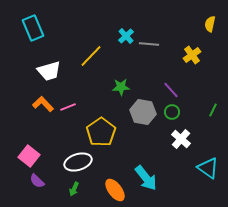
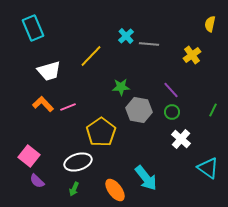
gray hexagon: moved 4 px left, 2 px up
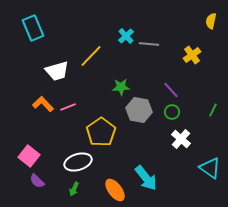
yellow semicircle: moved 1 px right, 3 px up
white trapezoid: moved 8 px right
cyan triangle: moved 2 px right
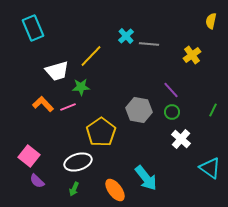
green star: moved 40 px left
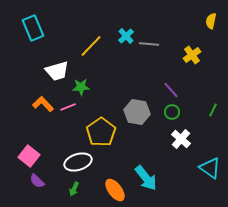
yellow line: moved 10 px up
gray hexagon: moved 2 px left, 2 px down
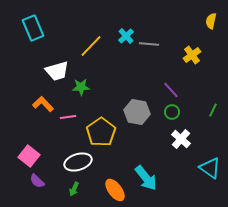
pink line: moved 10 px down; rotated 14 degrees clockwise
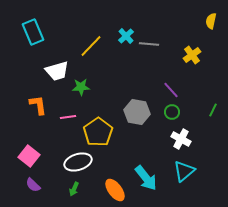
cyan rectangle: moved 4 px down
orange L-shape: moved 5 px left, 1 px down; rotated 35 degrees clockwise
yellow pentagon: moved 3 px left
white cross: rotated 12 degrees counterclockwise
cyan triangle: moved 26 px left, 3 px down; rotated 45 degrees clockwise
purple semicircle: moved 4 px left, 4 px down
